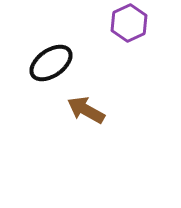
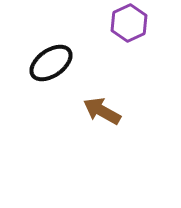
brown arrow: moved 16 px right, 1 px down
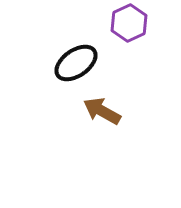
black ellipse: moved 25 px right
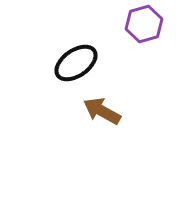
purple hexagon: moved 15 px right, 1 px down; rotated 9 degrees clockwise
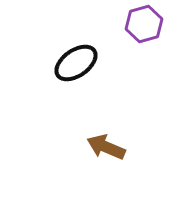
brown arrow: moved 4 px right, 36 px down; rotated 6 degrees counterclockwise
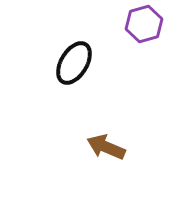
black ellipse: moved 2 px left; rotated 24 degrees counterclockwise
